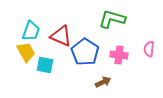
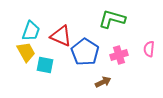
pink cross: rotated 24 degrees counterclockwise
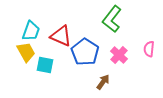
green L-shape: rotated 68 degrees counterclockwise
pink cross: rotated 30 degrees counterclockwise
brown arrow: rotated 28 degrees counterclockwise
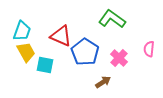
green L-shape: rotated 88 degrees clockwise
cyan trapezoid: moved 9 px left
pink cross: moved 3 px down
brown arrow: rotated 21 degrees clockwise
